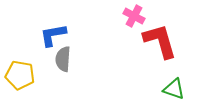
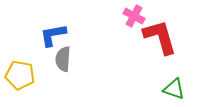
red L-shape: moved 4 px up
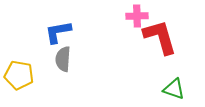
pink cross: moved 3 px right; rotated 30 degrees counterclockwise
blue L-shape: moved 5 px right, 3 px up
yellow pentagon: moved 1 px left
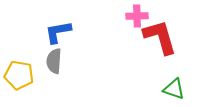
gray semicircle: moved 9 px left, 2 px down
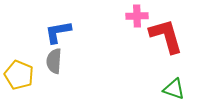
red L-shape: moved 6 px right, 1 px up
yellow pentagon: rotated 12 degrees clockwise
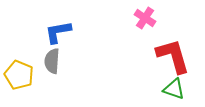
pink cross: moved 8 px right, 2 px down; rotated 35 degrees clockwise
red L-shape: moved 7 px right, 20 px down
gray semicircle: moved 2 px left
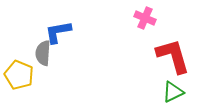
pink cross: rotated 10 degrees counterclockwise
gray semicircle: moved 9 px left, 8 px up
green triangle: moved 1 px left, 3 px down; rotated 45 degrees counterclockwise
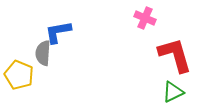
red L-shape: moved 2 px right, 1 px up
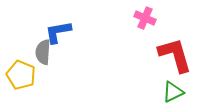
gray semicircle: moved 1 px up
yellow pentagon: moved 2 px right
